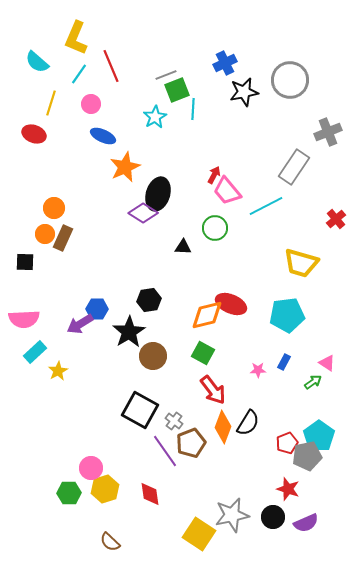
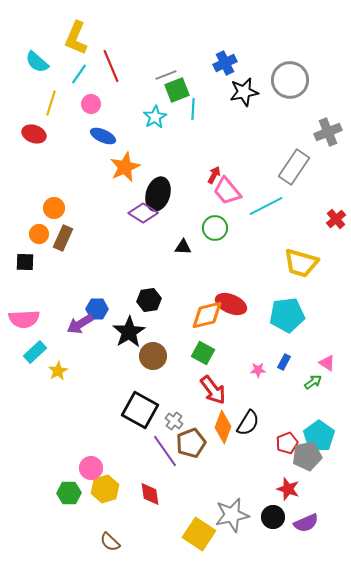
orange circle at (45, 234): moved 6 px left
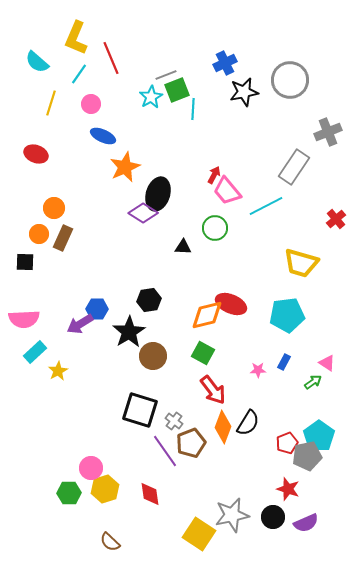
red line at (111, 66): moved 8 px up
cyan star at (155, 117): moved 4 px left, 20 px up
red ellipse at (34, 134): moved 2 px right, 20 px down
black square at (140, 410): rotated 12 degrees counterclockwise
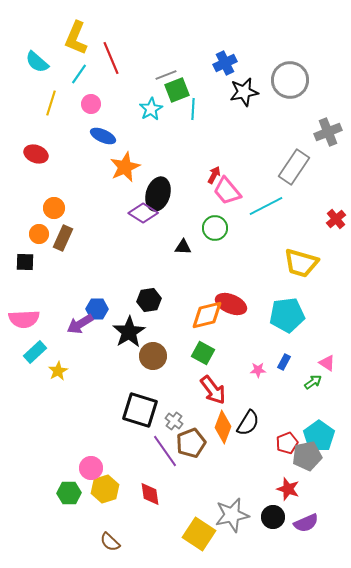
cyan star at (151, 97): moved 12 px down
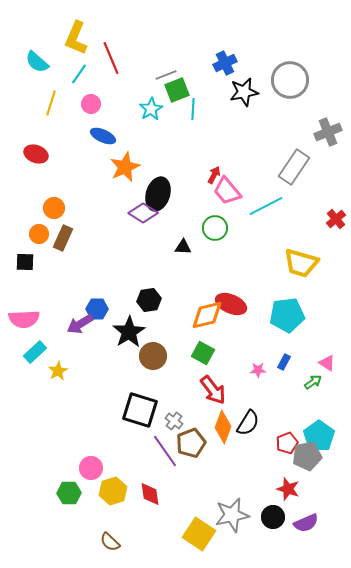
yellow hexagon at (105, 489): moved 8 px right, 2 px down
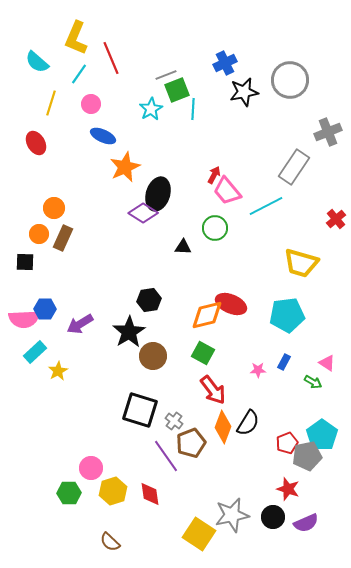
red ellipse at (36, 154): moved 11 px up; rotated 40 degrees clockwise
blue hexagon at (97, 309): moved 52 px left
green arrow at (313, 382): rotated 66 degrees clockwise
cyan pentagon at (319, 436): moved 3 px right, 1 px up
purple line at (165, 451): moved 1 px right, 5 px down
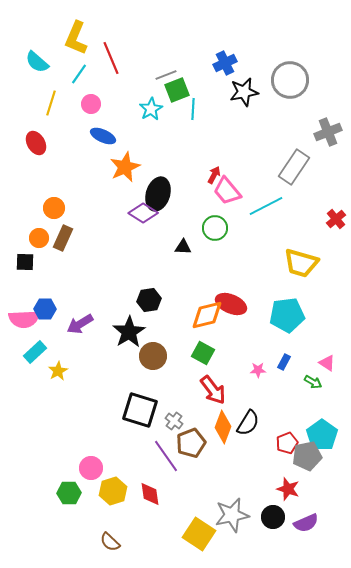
orange circle at (39, 234): moved 4 px down
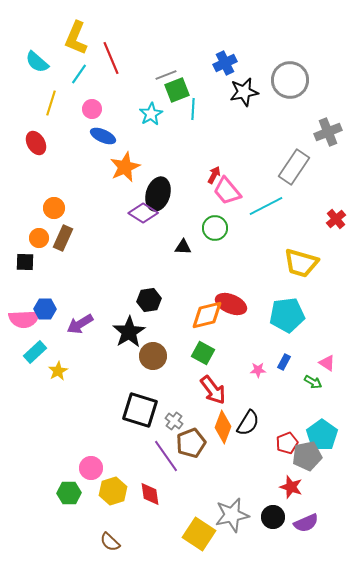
pink circle at (91, 104): moved 1 px right, 5 px down
cyan star at (151, 109): moved 5 px down
red star at (288, 489): moved 3 px right, 2 px up
